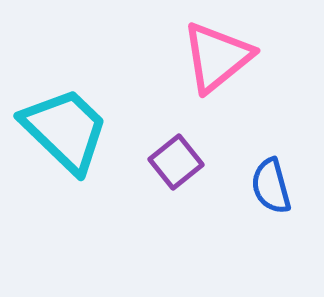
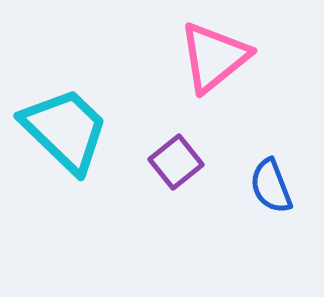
pink triangle: moved 3 px left
blue semicircle: rotated 6 degrees counterclockwise
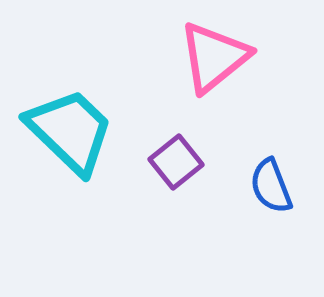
cyan trapezoid: moved 5 px right, 1 px down
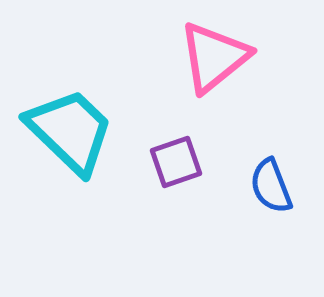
purple square: rotated 20 degrees clockwise
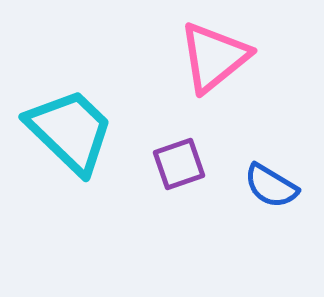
purple square: moved 3 px right, 2 px down
blue semicircle: rotated 38 degrees counterclockwise
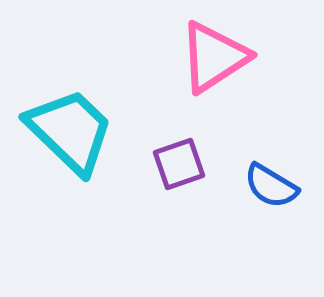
pink triangle: rotated 6 degrees clockwise
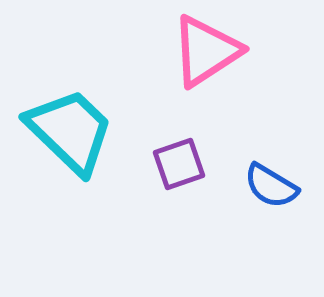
pink triangle: moved 8 px left, 6 px up
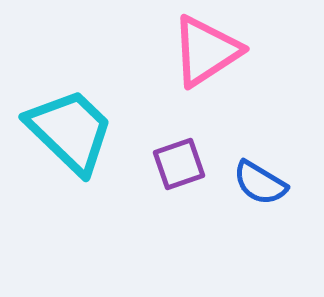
blue semicircle: moved 11 px left, 3 px up
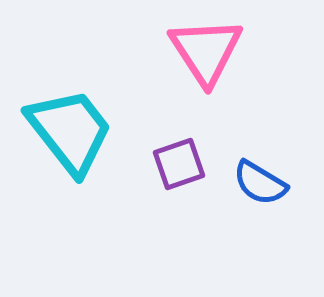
pink triangle: rotated 30 degrees counterclockwise
cyan trapezoid: rotated 8 degrees clockwise
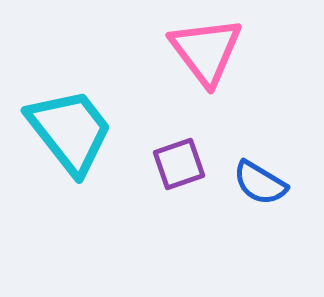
pink triangle: rotated 4 degrees counterclockwise
